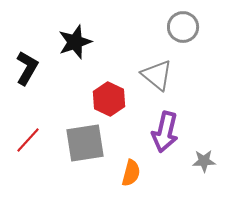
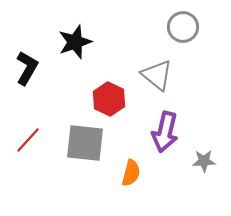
gray square: rotated 15 degrees clockwise
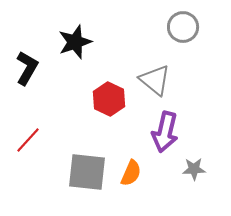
gray triangle: moved 2 px left, 5 px down
gray square: moved 2 px right, 29 px down
gray star: moved 10 px left, 8 px down
orange semicircle: rotated 8 degrees clockwise
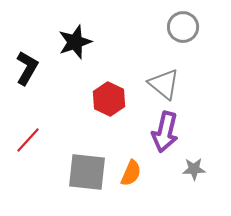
gray triangle: moved 9 px right, 4 px down
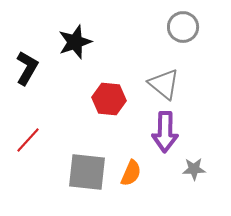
red hexagon: rotated 20 degrees counterclockwise
purple arrow: rotated 12 degrees counterclockwise
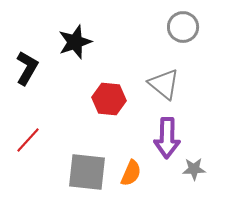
purple arrow: moved 2 px right, 6 px down
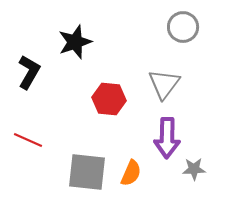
black L-shape: moved 2 px right, 4 px down
gray triangle: rotated 28 degrees clockwise
red line: rotated 72 degrees clockwise
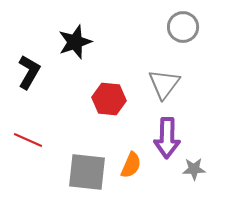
orange semicircle: moved 8 px up
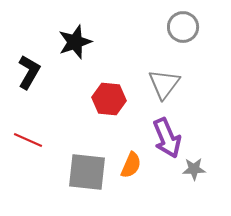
purple arrow: rotated 24 degrees counterclockwise
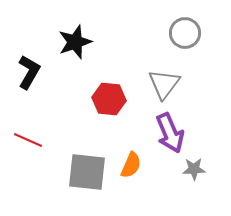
gray circle: moved 2 px right, 6 px down
purple arrow: moved 3 px right, 5 px up
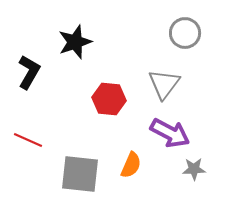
purple arrow: rotated 39 degrees counterclockwise
gray square: moved 7 px left, 2 px down
